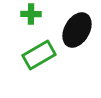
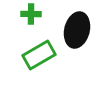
black ellipse: rotated 16 degrees counterclockwise
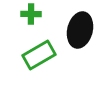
black ellipse: moved 3 px right
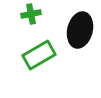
green cross: rotated 12 degrees counterclockwise
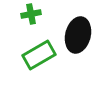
black ellipse: moved 2 px left, 5 px down
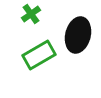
green cross: rotated 24 degrees counterclockwise
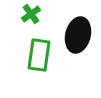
green rectangle: rotated 52 degrees counterclockwise
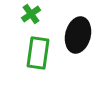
green rectangle: moved 1 px left, 2 px up
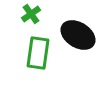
black ellipse: rotated 72 degrees counterclockwise
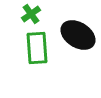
green rectangle: moved 1 px left, 5 px up; rotated 12 degrees counterclockwise
